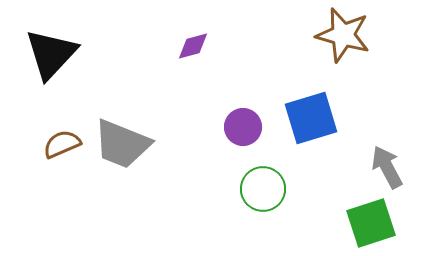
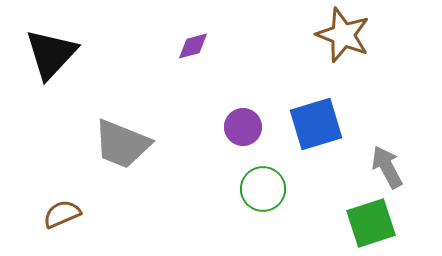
brown star: rotated 6 degrees clockwise
blue square: moved 5 px right, 6 px down
brown semicircle: moved 70 px down
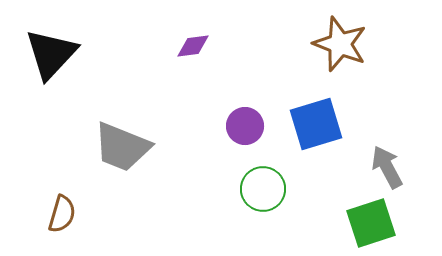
brown star: moved 3 px left, 9 px down
purple diamond: rotated 8 degrees clockwise
purple circle: moved 2 px right, 1 px up
gray trapezoid: moved 3 px down
brown semicircle: rotated 129 degrees clockwise
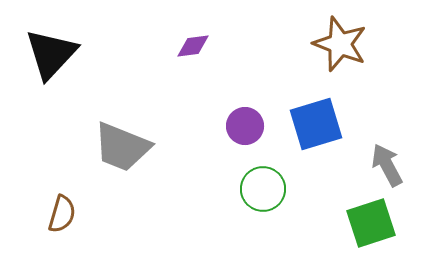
gray arrow: moved 2 px up
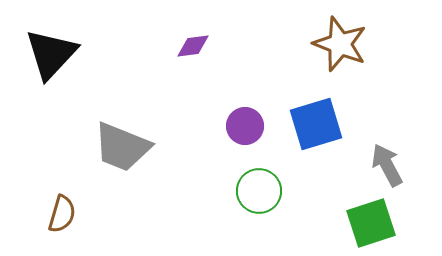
green circle: moved 4 px left, 2 px down
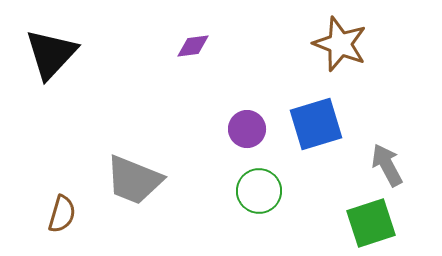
purple circle: moved 2 px right, 3 px down
gray trapezoid: moved 12 px right, 33 px down
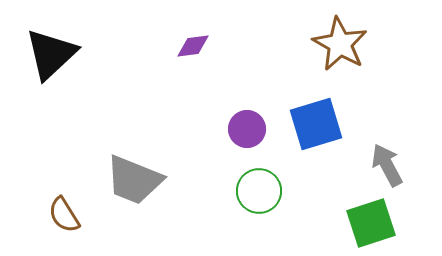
brown star: rotated 8 degrees clockwise
black triangle: rotated 4 degrees clockwise
brown semicircle: moved 2 px right, 1 px down; rotated 132 degrees clockwise
